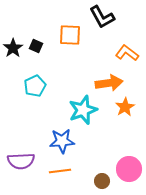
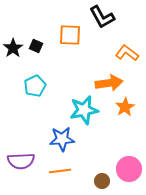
cyan star: moved 1 px right; rotated 8 degrees clockwise
blue star: moved 2 px up
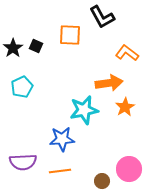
cyan pentagon: moved 13 px left, 1 px down
purple semicircle: moved 2 px right, 1 px down
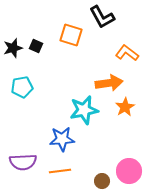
orange square: moved 1 px right; rotated 15 degrees clockwise
black star: rotated 18 degrees clockwise
cyan pentagon: rotated 15 degrees clockwise
pink circle: moved 2 px down
